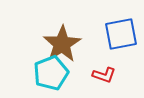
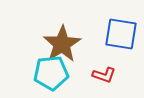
blue square: rotated 20 degrees clockwise
cyan pentagon: rotated 16 degrees clockwise
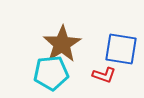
blue square: moved 15 px down
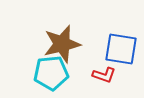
brown star: rotated 18 degrees clockwise
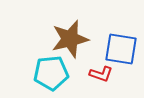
brown star: moved 8 px right, 5 px up
red L-shape: moved 3 px left, 1 px up
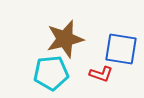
brown star: moved 5 px left
